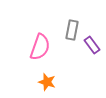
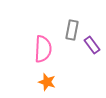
pink semicircle: moved 3 px right, 2 px down; rotated 16 degrees counterclockwise
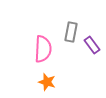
gray rectangle: moved 1 px left, 2 px down
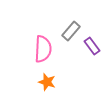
gray rectangle: moved 1 px up; rotated 30 degrees clockwise
purple rectangle: moved 1 px down
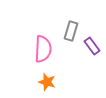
gray rectangle: rotated 24 degrees counterclockwise
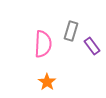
pink semicircle: moved 5 px up
orange star: rotated 18 degrees clockwise
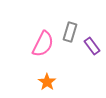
gray rectangle: moved 1 px left, 1 px down
pink semicircle: rotated 24 degrees clockwise
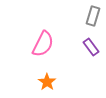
gray rectangle: moved 23 px right, 16 px up
purple rectangle: moved 1 px left, 1 px down
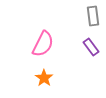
gray rectangle: rotated 24 degrees counterclockwise
orange star: moved 3 px left, 4 px up
